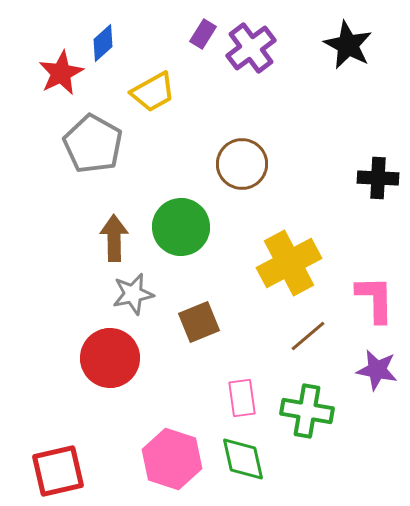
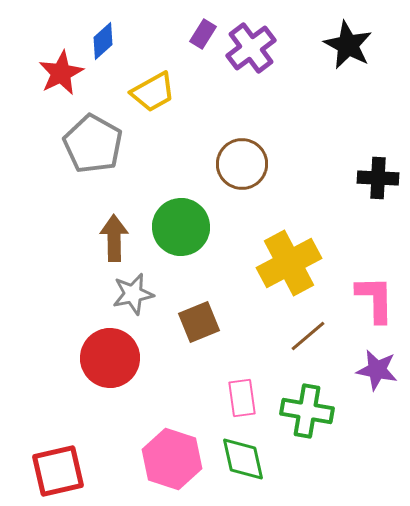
blue diamond: moved 2 px up
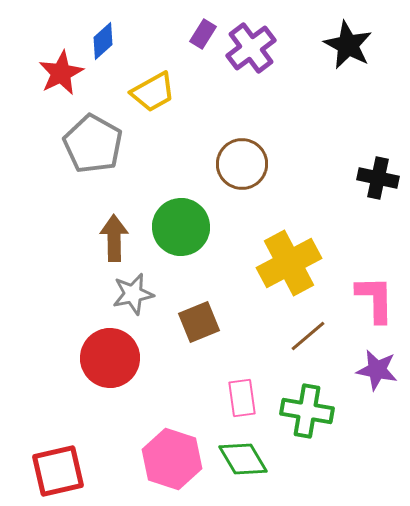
black cross: rotated 9 degrees clockwise
green diamond: rotated 18 degrees counterclockwise
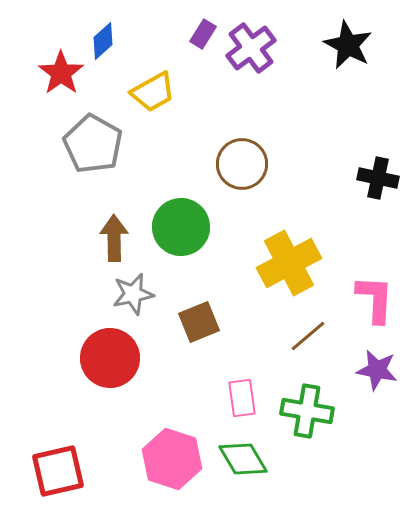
red star: rotated 9 degrees counterclockwise
pink L-shape: rotated 4 degrees clockwise
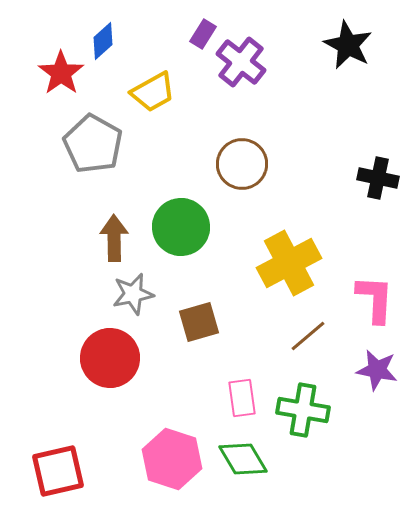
purple cross: moved 10 px left, 14 px down; rotated 15 degrees counterclockwise
brown square: rotated 6 degrees clockwise
green cross: moved 4 px left, 1 px up
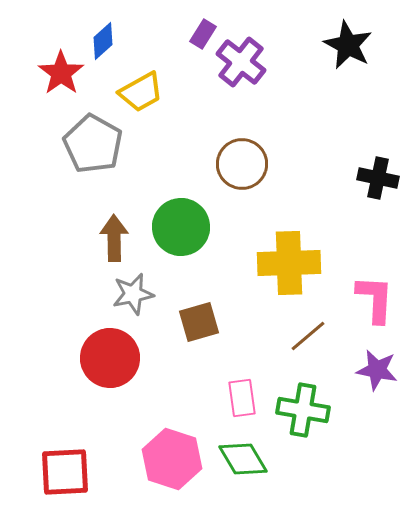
yellow trapezoid: moved 12 px left
yellow cross: rotated 26 degrees clockwise
red square: moved 7 px right, 1 px down; rotated 10 degrees clockwise
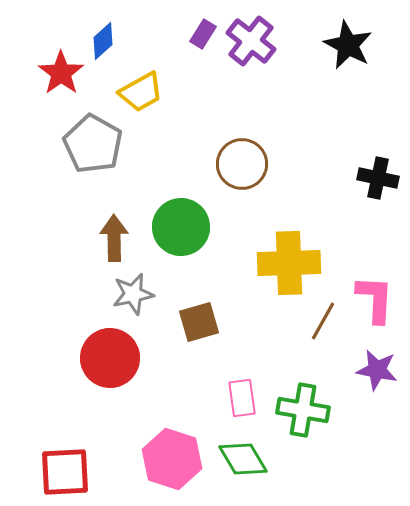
purple cross: moved 10 px right, 21 px up
brown line: moved 15 px right, 15 px up; rotated 21 degrees counterclockwise
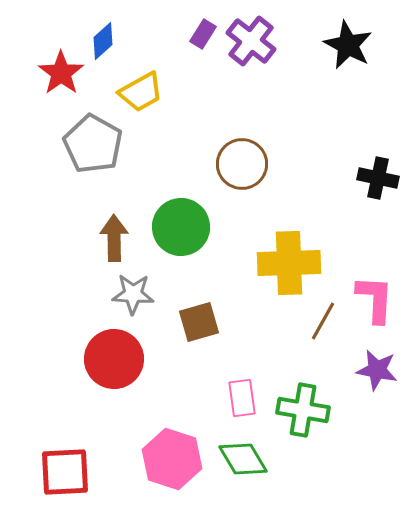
gray star: rotated 15 degrees clockwise
red circle: moved 4 px right, 1 px down
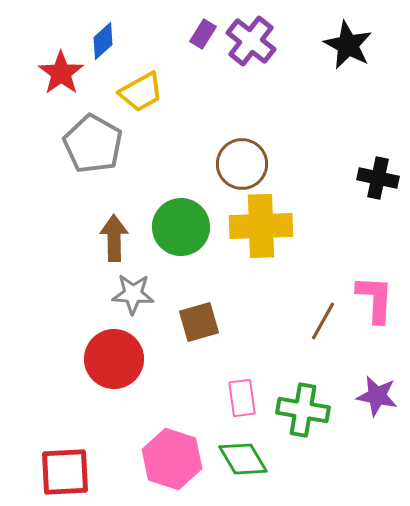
yellow cross: moved 28 px left, 37 px up
purple star: moved 26 px down
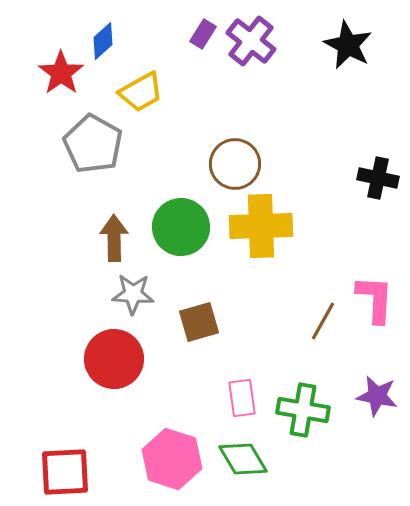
brown circle: moved 7 px left
